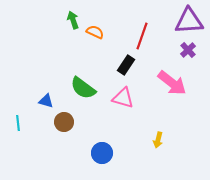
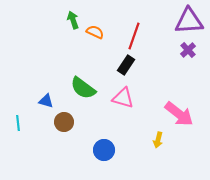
red line: moved 8 px left
pink arrow: moved 7 px right, 31 px down
blue circle: moved 2 px right, 3 px up
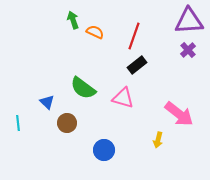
black rectangle: moved 11 px right; rotated 18 degrees clockwise
blue triangle: moved 1 px right, 1 px down; rotated 28 degrees clockwise
brown circle: moved 3 px right, 1 px down
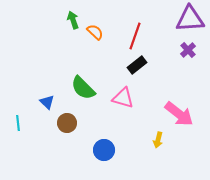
purple triangle: moved 1 px right, 2 px up
orange semicircle: rotated 18 degrees clockwise
red line: moved 1 px right
green semicircle: rotated 8 degrees clockwise
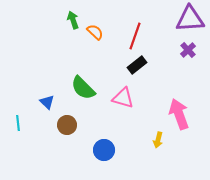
pink arrow: rotated 148 degrees counterclockwise
brown circle: moved 2 px down
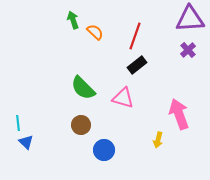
blue triangle: moved 21 px left, 40 px down
brown circle: moved 14 px right
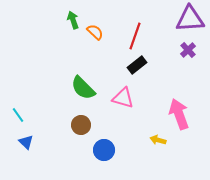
cyan line: moved 8 px up; rotated 28 degrees counterclockwise
yellow arrow: rotated 91 degrees clockwise
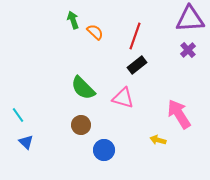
pink arrow: rotated 12 degrees counterclockwise
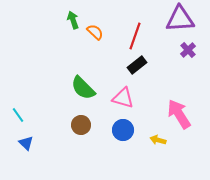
purple triangle: moved 10 px left
blue triangle: moved 1 px down
blue circle: moved 19 px right, 20 px up
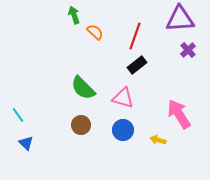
green arrow: moved 1 px right, 5 px up
